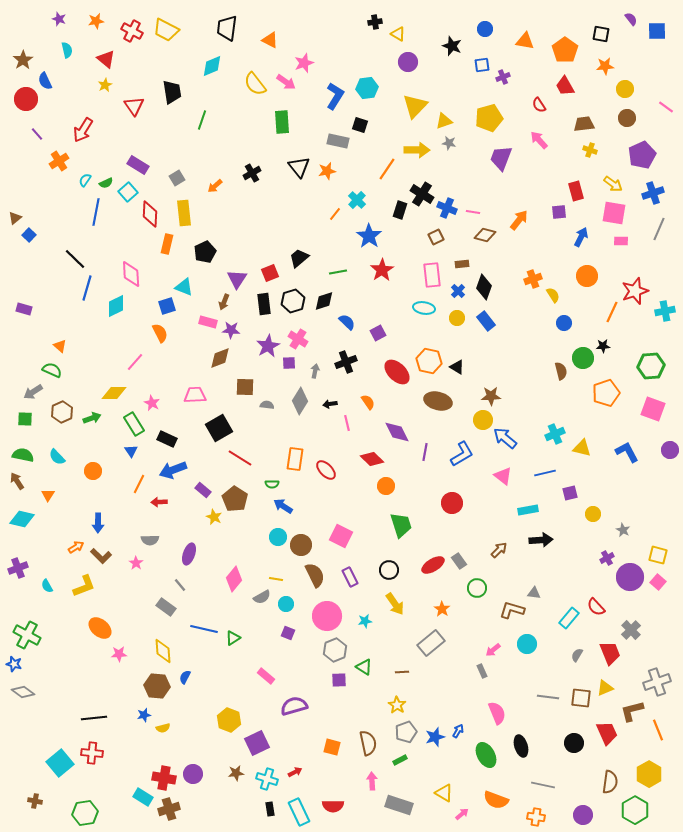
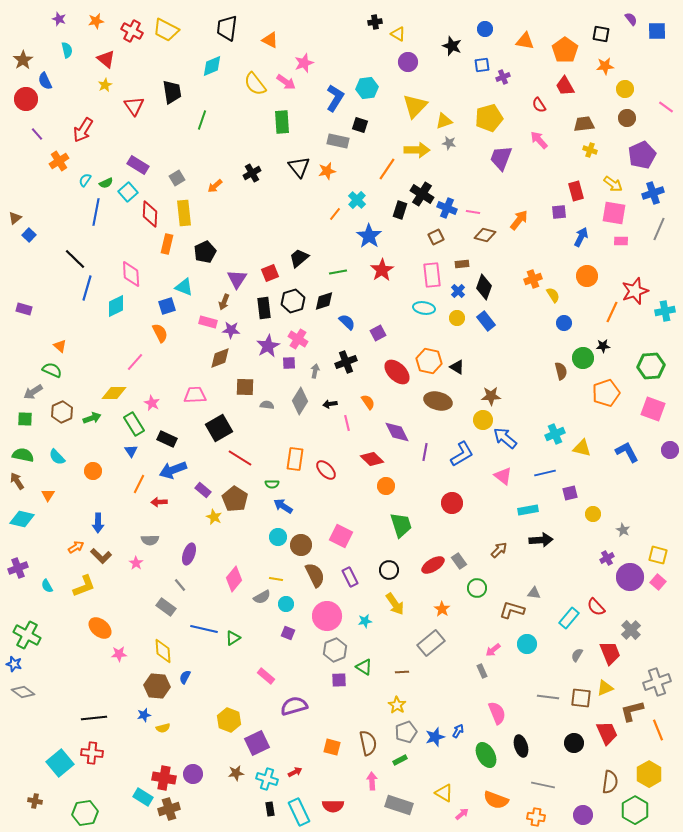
blue L-shape at (335, 96): moved 2 px down
black rectangle at (264, 304): moved 4 px down
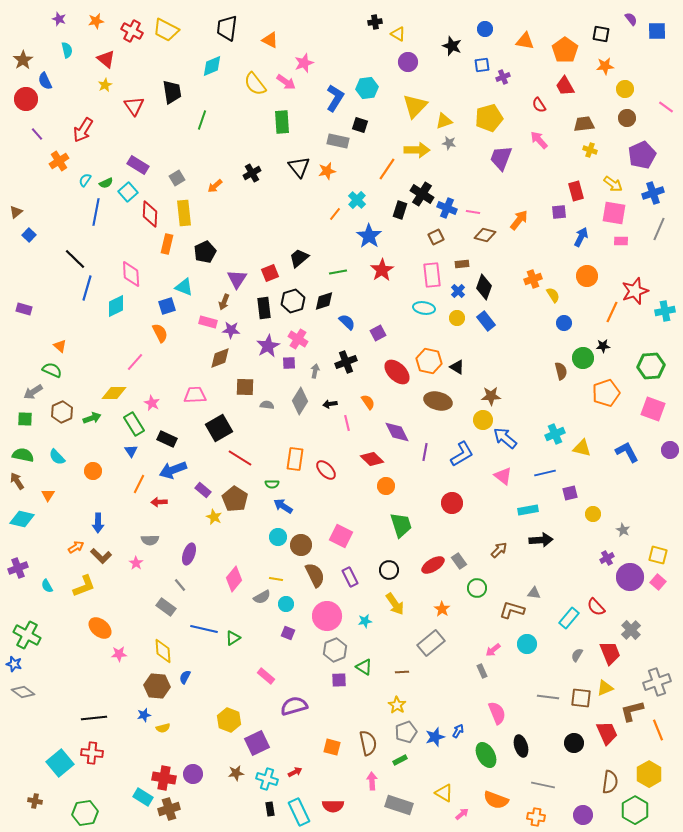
brown triangle at (15, 218): moved 1 px right, 6 px up
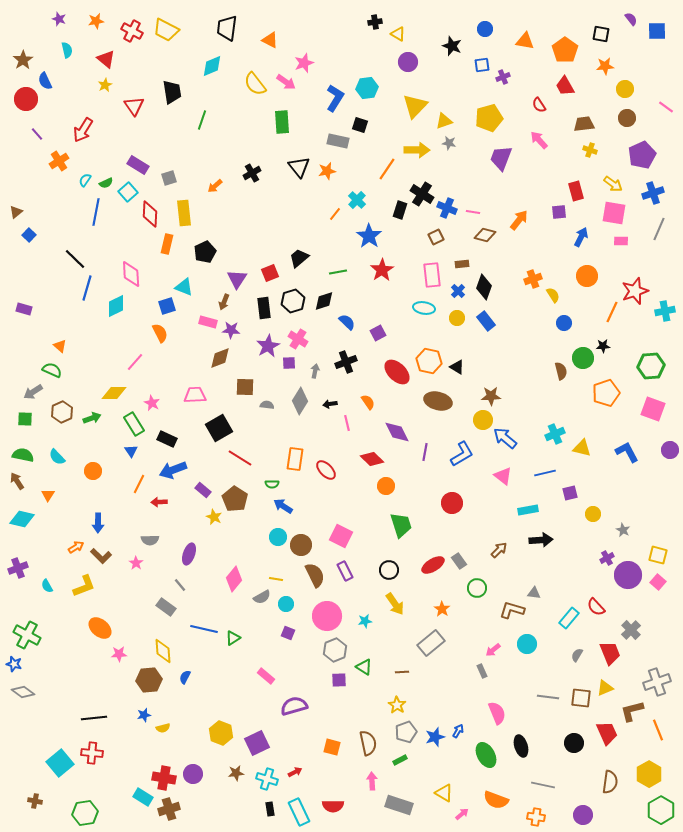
gray square at (177, 178): moved 8 px left; rotated 14 degrees clockwise
purple rectangle at (350, 577): moved 5 px left, 6 px up
purple circle at (630, 577): moved 2 px left, 2 px up
brown hexagon at (157, 686): moved 8 px left, 6 px up; rotated 10 degrees counterclockwise
yellow hexagon at (229, 720): moved 8 px left, 13 px down
green hexagon at (635, 810): moved 26 px right
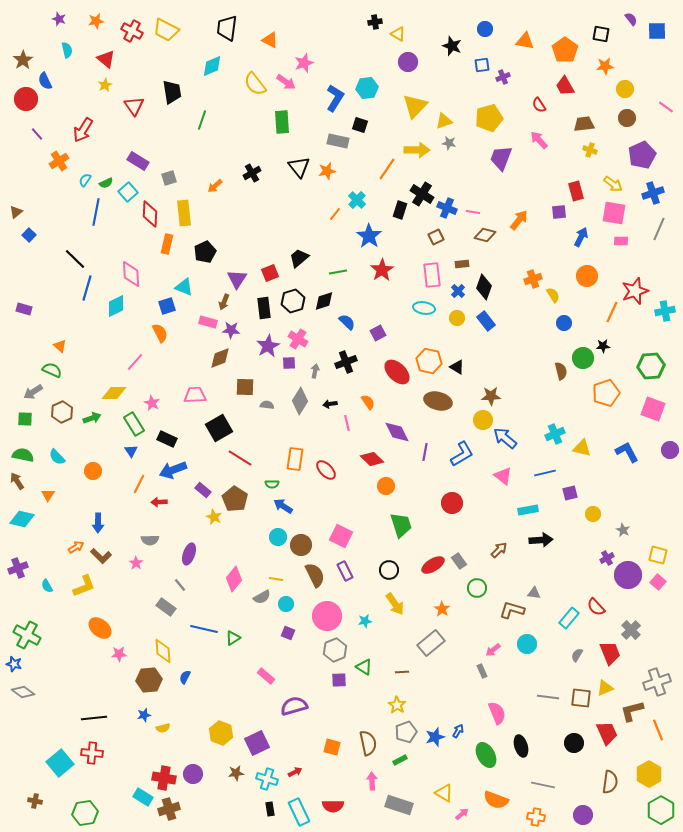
purple rectangle at (138, 165): moved 4 px up
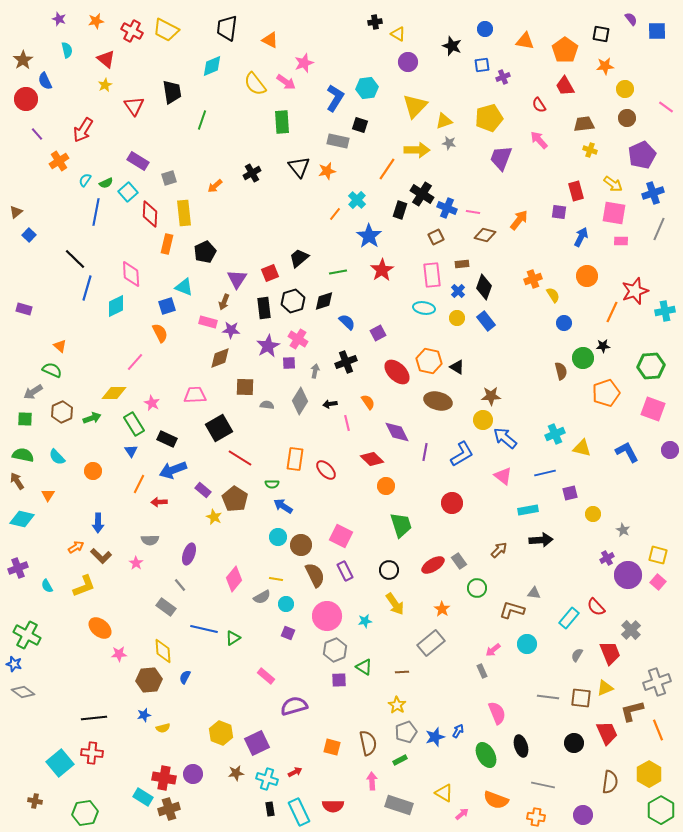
purple square at (559, 212): rotated 14 degrees clockwise
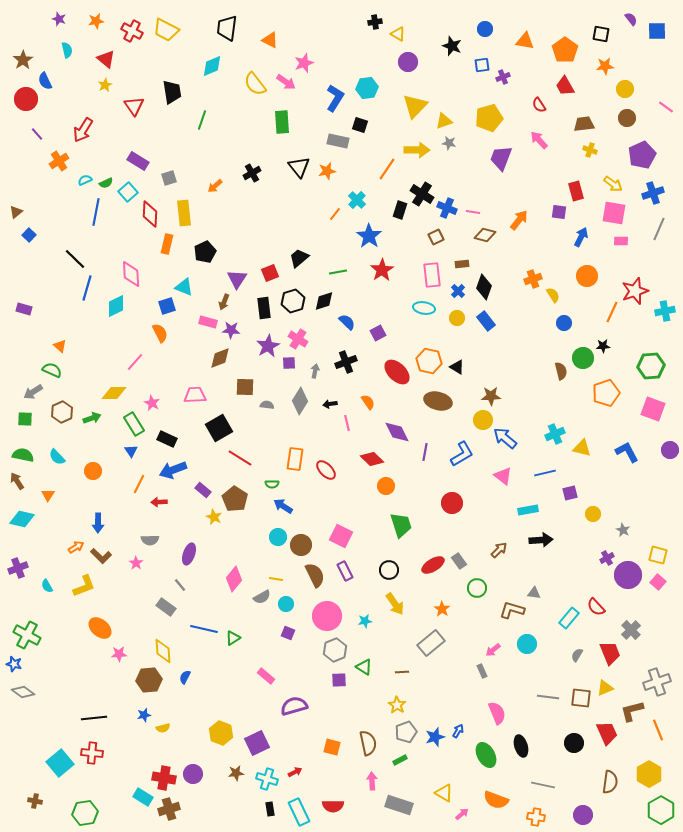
cyan semicircle at (85, 180): rotated 32 degrees clockwise
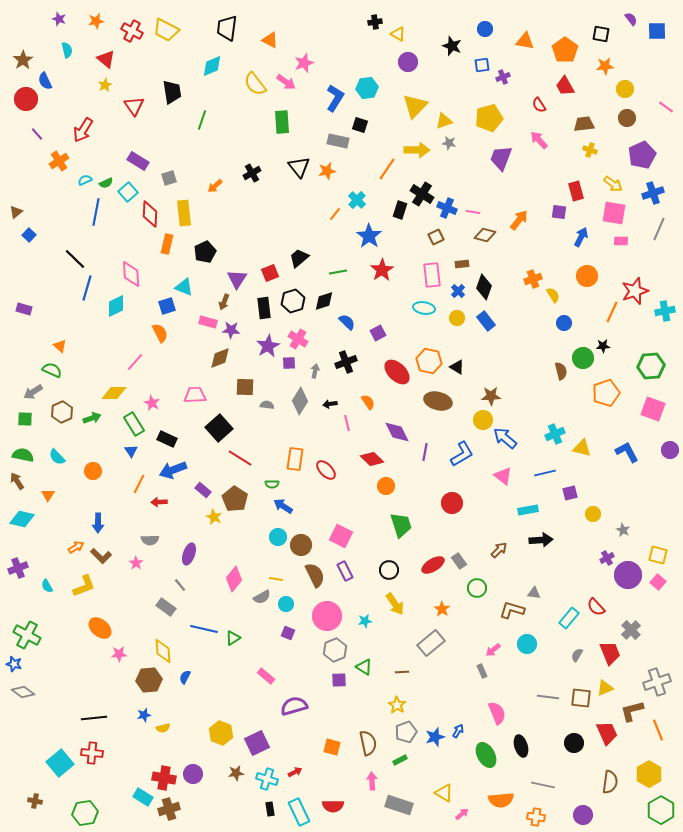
black square at (219, 428): rotated 12 degrees counterclockwise
orange semicircle at (496, 800): moved 5 px right; rotated 25 degrees counterclockwise
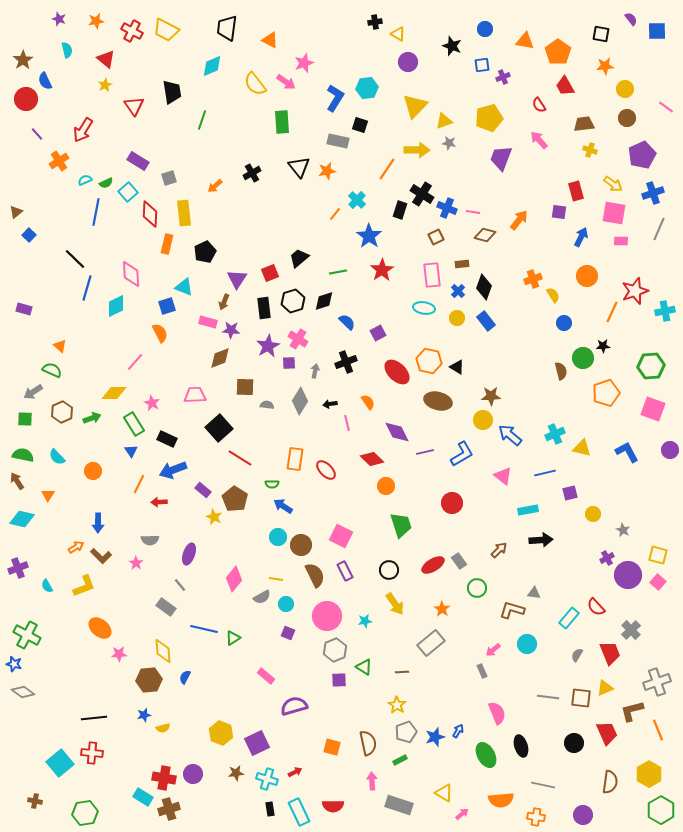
orange pentagon at (565, 50): moved 7 px left, 2 px down
blue arrow at (505, 438): moved 5 px right, 3 px up
purple line at (425, 452): rotated 66 degrees clockwise
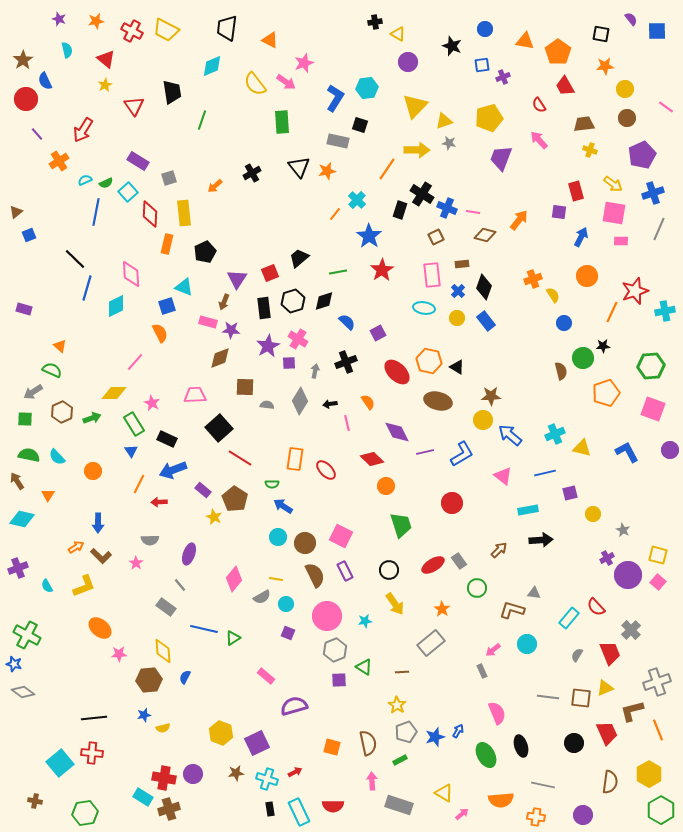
blue square at (29, 235): rotated 24 degrees clockwise
green semicircle at (23, 455): moved 6 px right
brown circle at (301, 545): moved 4 px right, 2 px up
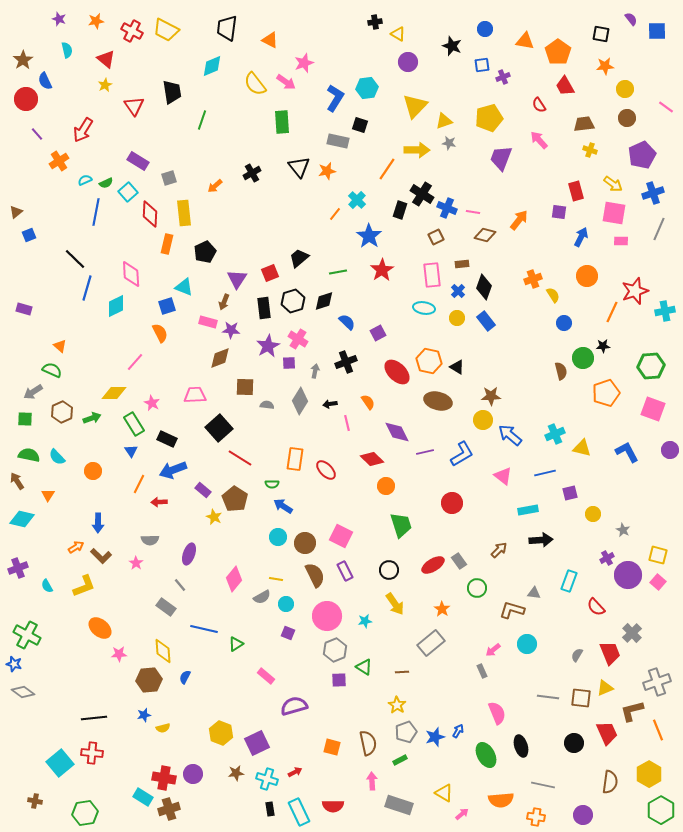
cyan rectangle at (569, 618): moved 37 px up; rotated 20 degrees counterclockwise
gray cross at (631, 630): moved 1 px right, 3 px down
green triangle at (233, 638): moved 3 px right, 6 px down
